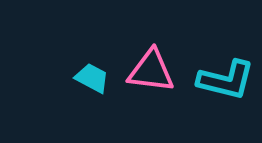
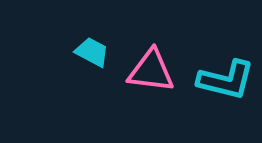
cyan trapezoid: moved 26 px up
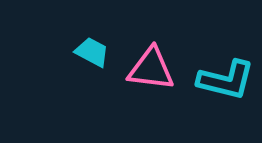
pink triangle: moved 2 px up
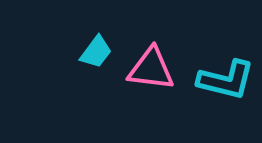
cyan trapezoid: moved 4 px right; rotated 99 degrees clockwise
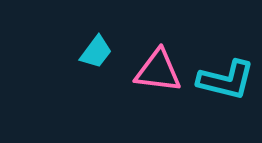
pink triangle: moved 7 px right, 2 px down
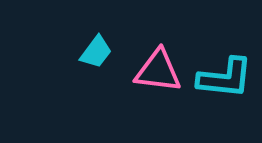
cyan L-shape: moved 1 px left, 2 px up; rotated 8 degrees counterclockwise
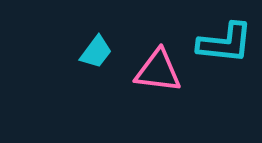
cyan L-shape: moved 35 px up
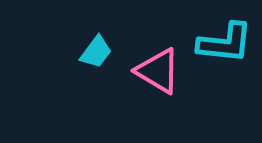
pink triangle: rotated 24 degrees clockwise
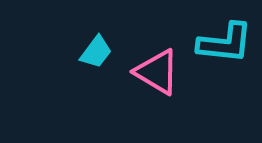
pink triangle: moved 1 px left, 1 px down
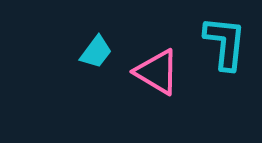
cyan L-shape: rotated 90 degrees counterclockwise
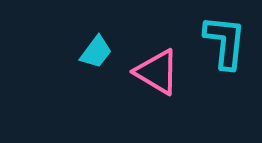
cyan L-shape: moved 1 px up
